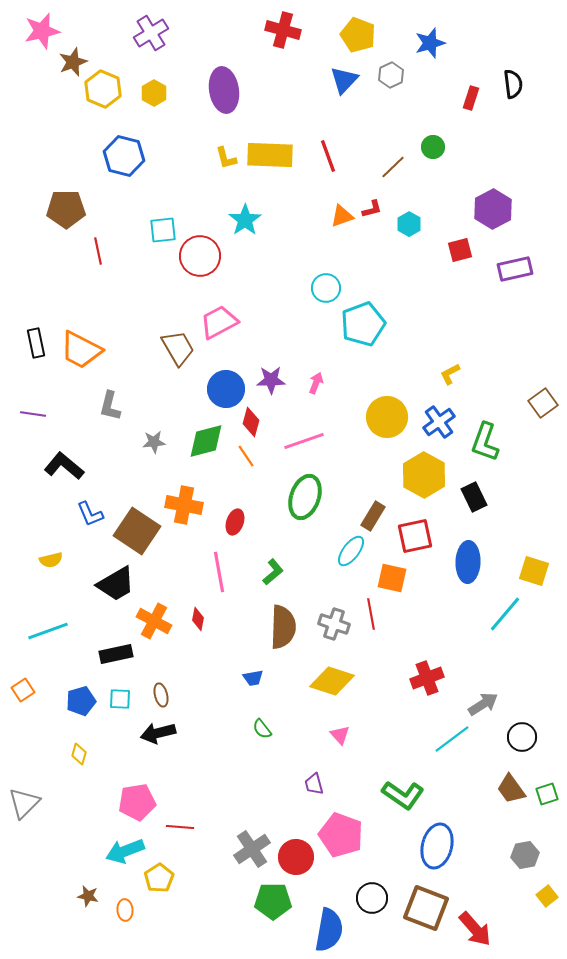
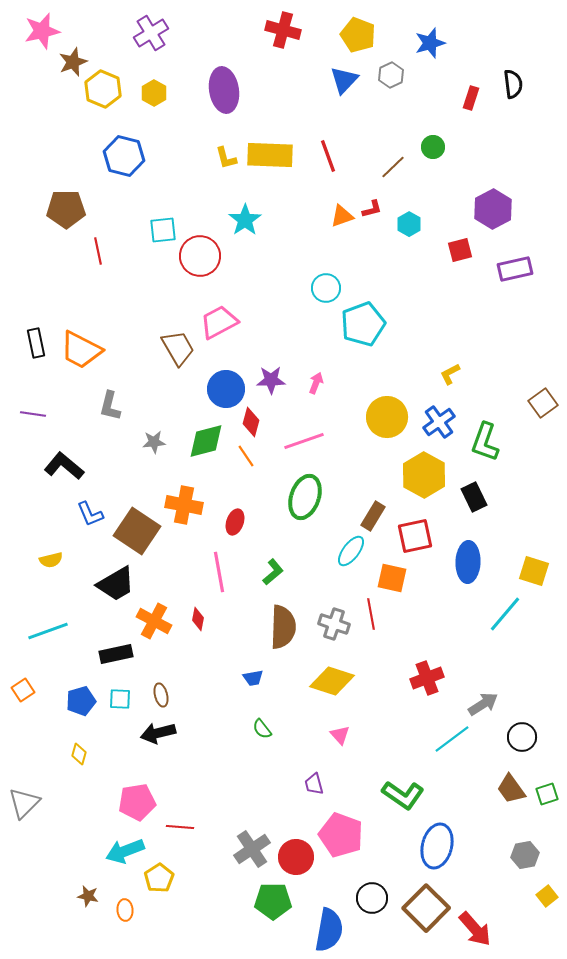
brown square at (426, 908): rotated 24 degrees clockwise
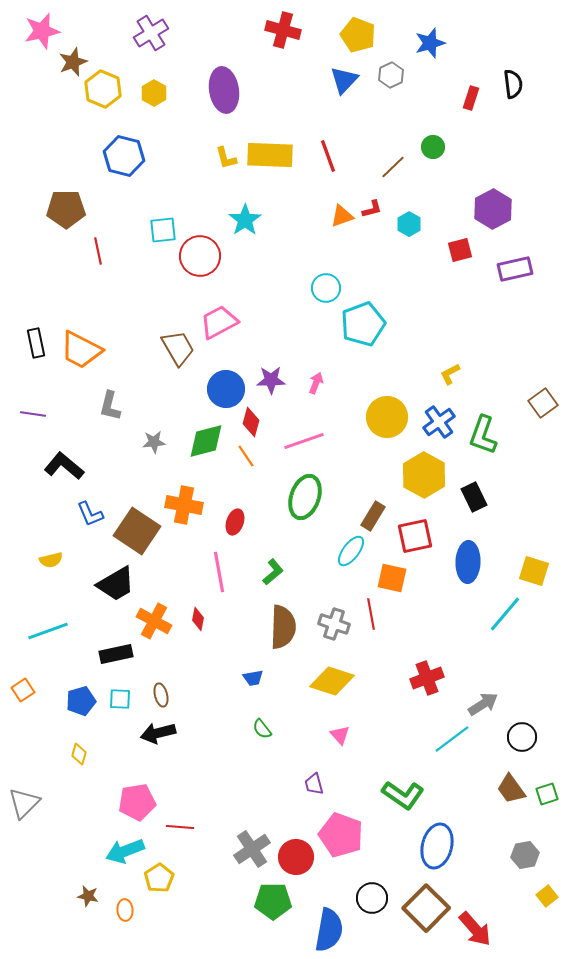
green L-shape at (485, 442): moved 2 px left, 7 px up
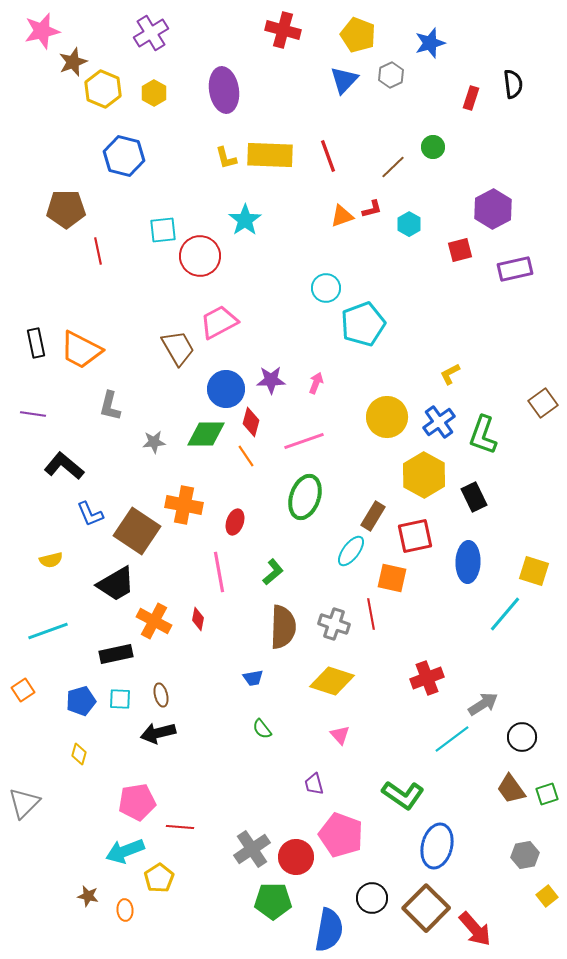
green diamond at (206, 441): moved 7 px up; rotated 15 degrees clockwise
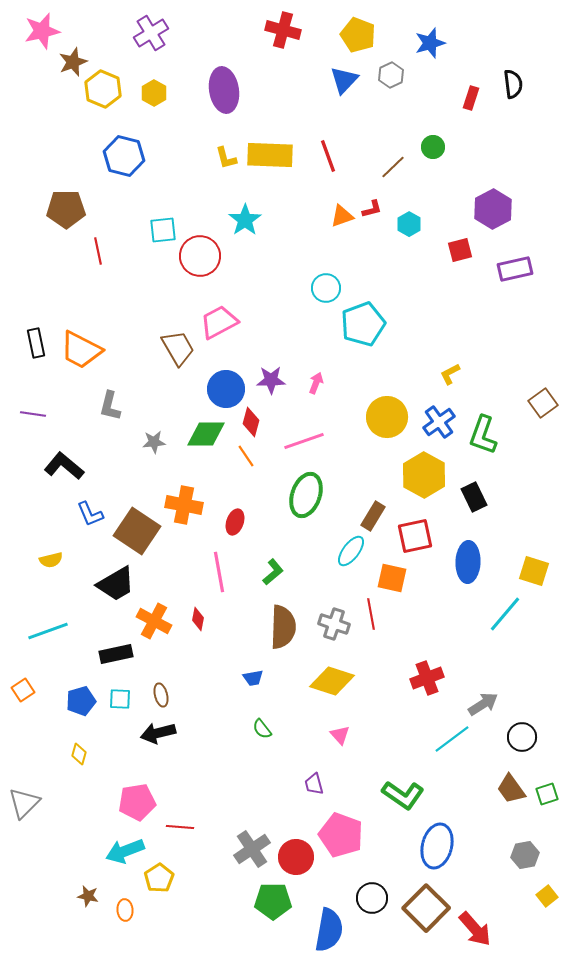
green ellipse at (305, 497): moved 1 px right, 2 px up
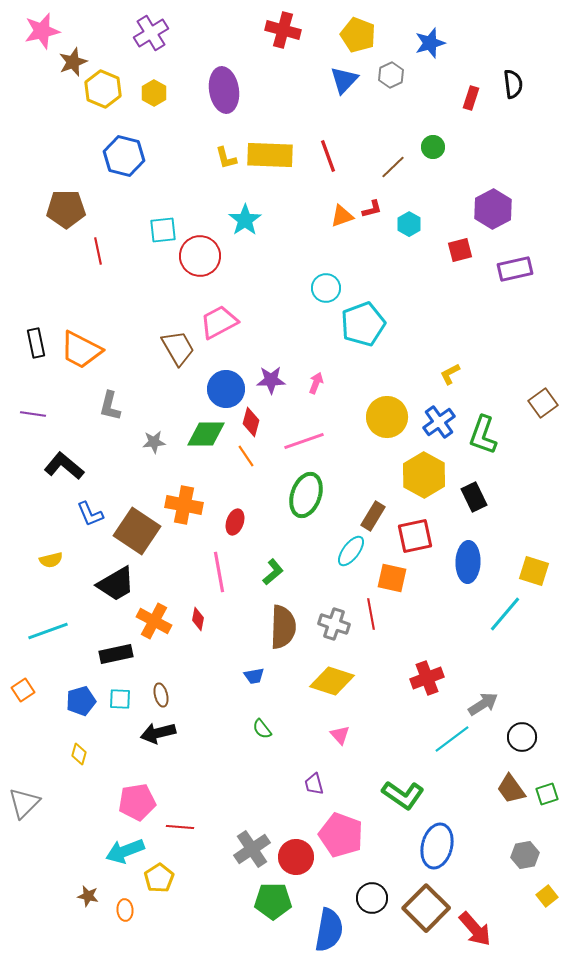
blue trapezoid at (253, 678): moved 1 px right, 2 px up
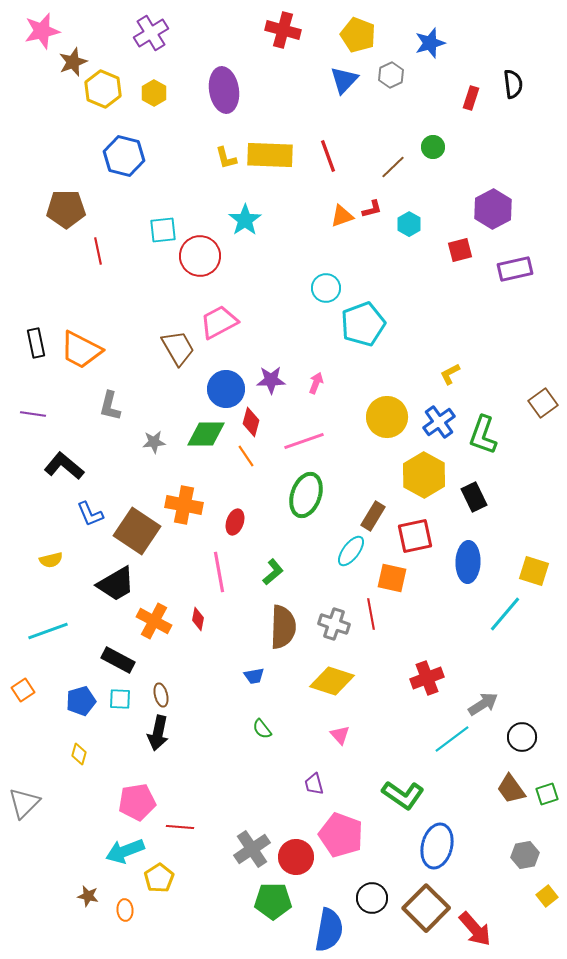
black rectangle at (116, 654): moved 2 px right, 6 px down; rotated 40 degrees clockwise
black arrow at (158, 733): rotated 64 degrees counterclockwise
